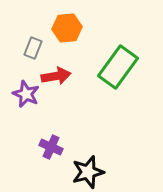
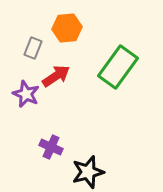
red arrow: rotated 24 degrees counterclockwise
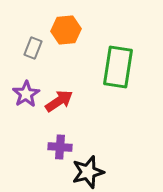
orange hexagon: moved 1 px left, 2 px down
green rectangle: rotated 27 degrees counterclockwise
red arrow: moved 3 px right, 25 px down
purple star: rotated 16 degrees clockwise
purple cross: moved 9 px right; rotated 20 degrees counterclockwise
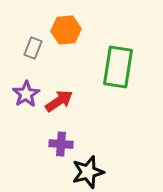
purple cross: moved 1 px right, 3 px up
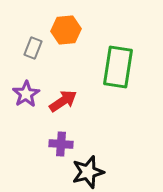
red arrow: moved 4 px right
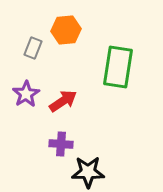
black star: rotated 16 degrees clockwise
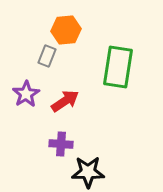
gray rectangle: moved 14 px right, 8 px down
red arrow: moved 2 px right
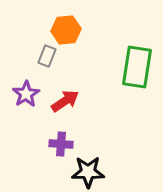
green rectangle: moved 19 px right
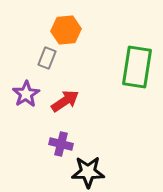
gray rectangle: moved 2 px down
purple cross: rotated 10 degrees clockwise
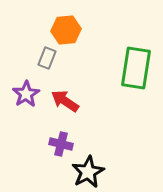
green rectangle: moved 1 px left, 1 px down
red arrow: rotated 112 degrees counterclockwise
black star: rotated 28 degrees counterclockwise
